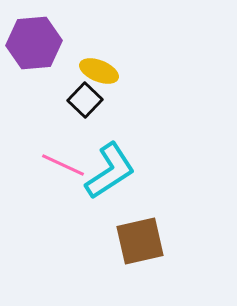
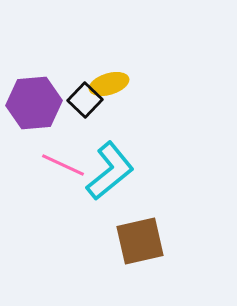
purple hexagon: moved 60 px down
yellow ellipse: moved 10 px right, 13 px down; rotated 39 degrees counterclockwise
cyan L-shape: rotated 6 degrees counterclockwise
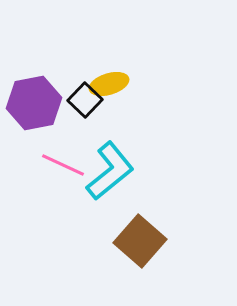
purple hexagon: rotated 6 degrees counterclockwise
brown square: rotated 36 degrees counterclockwise
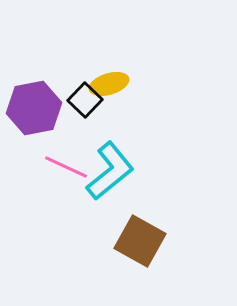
purple hexagon: moved 5 px down
pink line: moved 3 px right, 2 px down
brown square: rotated 12 degrees counterclockwise
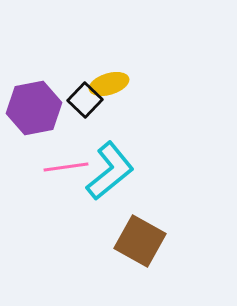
pink line: rotated 33 degrees counterclockwise
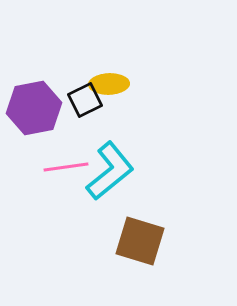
yellow ellipse: rotated 15 degrees clockwise
black square: rotated 20 degrees clockwise
brown square: rotated 12 degrees counterclockwise
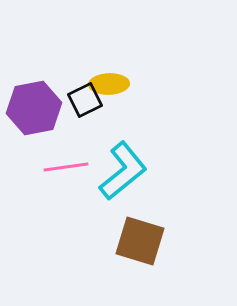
cyan L-shape: moved 13 px right
